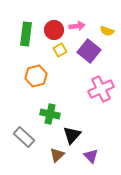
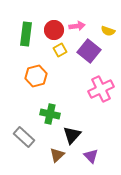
yellow semicircle: moved 1 px right
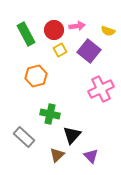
green rectangle: rotated 35 degrees counterclockwise
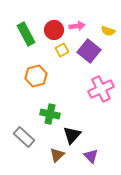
yellow square: moved 2 px right
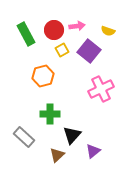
orange hexagon: moved 7 px right
green cross: rotated 12 degrees counterclockwise
purple triangle: moved 2 px right, 5 px up; rotated 35 degrees clockwise
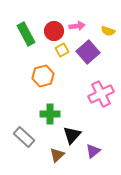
red circle: moved 1 px down
purple square: moved 1 px left, 1 px down; rotated 10 degrees clockwise
pink cross: moved 5 px down
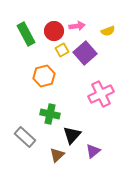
yellow semicircle: rotated 40 degrees counterclockwise
purple square: moved 3 px left, 1 px down
orange hexagon: moved 1 px right
green cross: rotated 12 degrees clockwise
gray rectangle: moved 1 px right
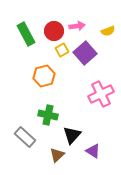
green cross: moved 2 px left, 1 px down
purple triangle: rotated 49 degrees counterclockwise
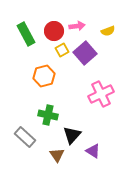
brown triangle: rotated 21 degrees counterclockwise
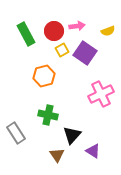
purple square: rotated 15 degrees counterclockwise
gray rectangle: moved 9 px left, 4 px up; rotated 15 degrees clockwise
